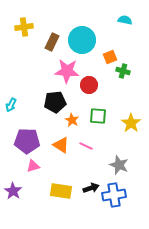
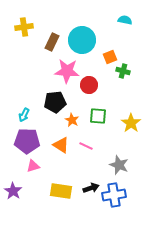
cyan arrow: moved 13 px right, 10 px down
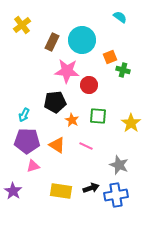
cyan semicircle: moved 5 px left, 3 px up; rotated 24 degrees clockwise
yellow cross: moved 2 px left, 2 px up; rotated 30 degrees counterclockwise
green cross: moved 1 px up
orange triangle: moved 4 px left
blue cross: moved 2 px right
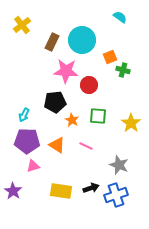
pink star: moved 1 px left
blue cross: rotated 10 degrees counterclockwise
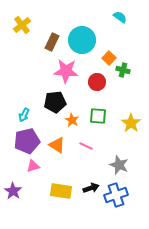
orange square: moved 1 px left, 1 px down; rotated 24 degrees counterclockwise
red circle: moved 8 px right, 3 px up
purple pentagon: rotated 15 degrees counterclockwise
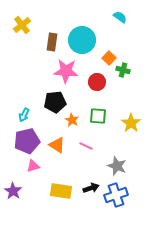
brown rectangle: rotated 18 degrees counterclockwise
gray star: moved 2 px left, 1 px down
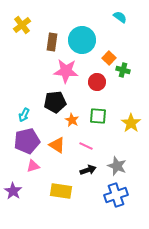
black arrow: moved 3 px left, 18 px up
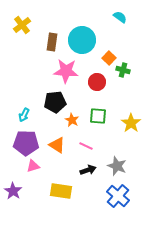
purple pentagon: moved 1 px left, 2 px down; rotated 15 degrees clockwise
blue cross: moved 2 px right, 1 px down; rotated 30 degrees counterclockwise
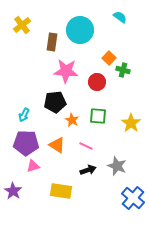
cyan circle: moved 2 px left, 10 px up
blue cross: moved 15 px right, 2 px down
